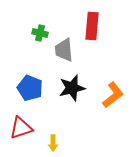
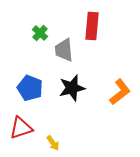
green cross: rotated 28 degrees clockwise
orange L-shape: moved 7 px right, 3 px up
yellow arrow: rotated 35 degrees counterclockwise
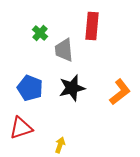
yellow arrow: moved 7 px right, 2 px down; rotated 126 degrees counterclockwise
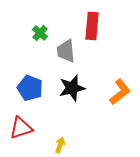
gray trapezoid: moved 2 px right, 1 px down
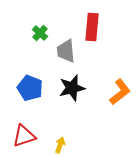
red rectangle: moved 1 px down
red triangle: moved 3 px right, 8 px down
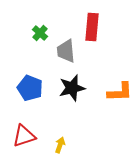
orange L-shape: rotated 36 degrees clockwise
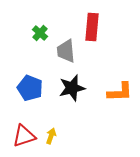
yellow arrow: moved 9 px left, 9 px up
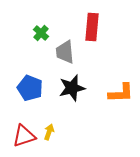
green cross: moved 1 px right
gray trapezoid: moved 1 px left, 1 px down
orange L-shape: moved 1 px right, 1 px down
yellow arrow: moved 2 px left, 4 px up
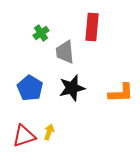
green cross: rotated 14 degrees clockwise
blue pentagon: rotated 10 degrees clockwise
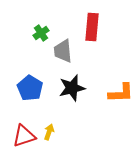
gray trapezoid: moved 2 px left, 1 px up
